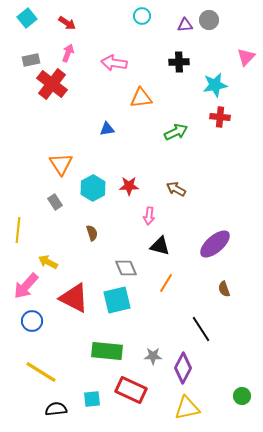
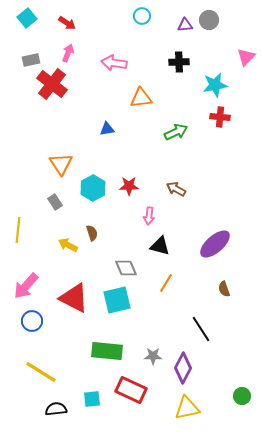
yellow arrow at (48, 262): moved 20 px right, 17 px up
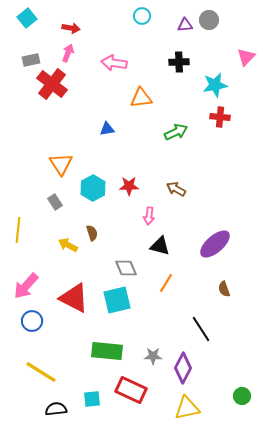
red arrow at (67, 23): moved 4 px right, 5 px down; rotated 24 degrees counterclockwise
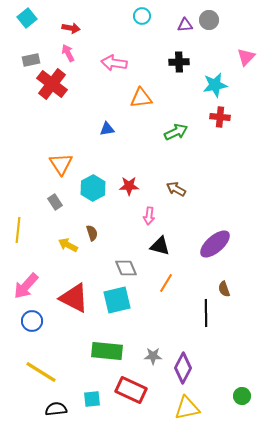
pink arrow at (68, 53): rotated 48 degrees counterclockwise
black line at (201, 329): moved 5 px right, 16 px up; rotated 32 degrees clockwise
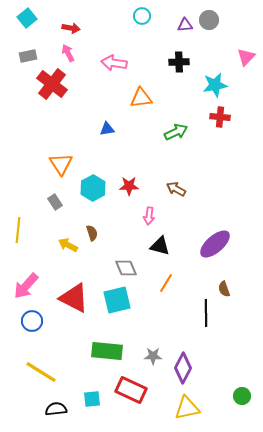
gray rectangle at (31, 60): moved 3 px left, 4 px up
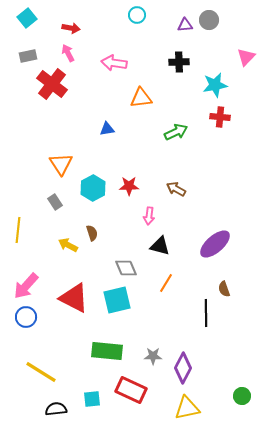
cyan circle at (142, 16): moved 5 px left, 1 px up
blue circle at (32, 321): moved 6 px left, 4 px up
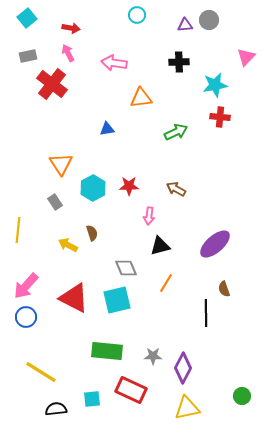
black triangle at (160, 246): rotated 30 degrees counterclockwise
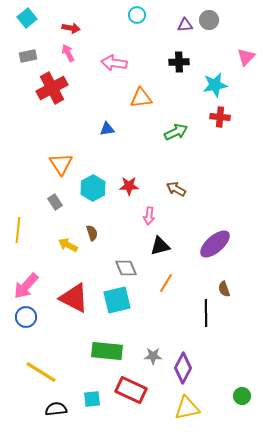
red cross at (52, 84): moved 4 px down; rotated 24 degrees clockwise
